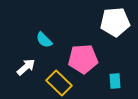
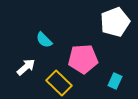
white pentagon: rotated 16 degrees counterclockwise
cyan rectangle: rotated 28 degrees clockwise
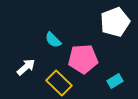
cyan semicircle: moved 9 px right
cyan rectangle: rotated 35 degrees clockwise
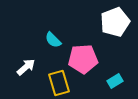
yellow rectangle: rotated 30 degrees clockwise
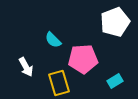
white arrow: rotated 102 degrees clockwise
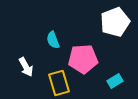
cyan semicircle: rotated 24 degrees clockwise
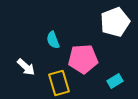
white arrow: rotated 18 degrees counterclockwise
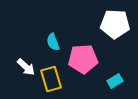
white pentagon: moved 2 px down; rotated 24 degrees clockwise
cyan semicircle: moved 2 px down
yellow rectangle: moved 8 px left, 4 px up
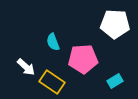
yellow rectangle: moved 1 px right, 3 px down; rotated 40 degrees counterclockwise
